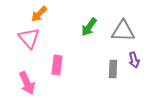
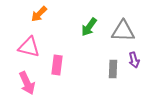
pink triangle: moved 9 px down; rotated 35 degrees counterclockwise
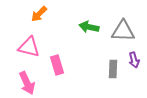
green arrow: rotated 66 degrees clockwise
pink rectangle: rotated 24 degrees counterclockwise
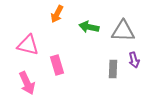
orange arrow: moved 18 px right; rotated 18 degrees counterclockwise
pink triangle: moved 1 px left, 2 px up
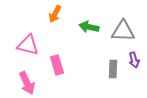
orange arrow: moved 2 px left
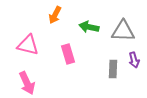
orange arrow: moved 1 px down
pink rectangle: moved 11 px right, 11 px up
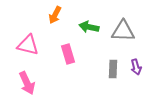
purple arrow: moved 2 px right, 7 px down
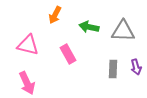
pink rectangle: rotated 12 degrees counterclockwise
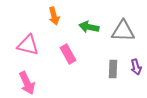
orange arrow: moved 1 px left, 1 px down; rotated 42 degrees counterclockwise
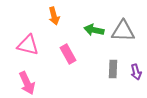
green arrow: moved 5 px right, 3 px down
purple arrow: moved 5 px down
